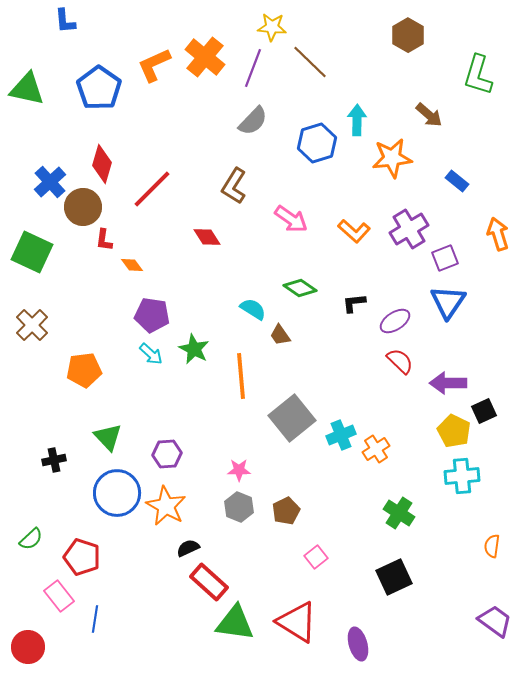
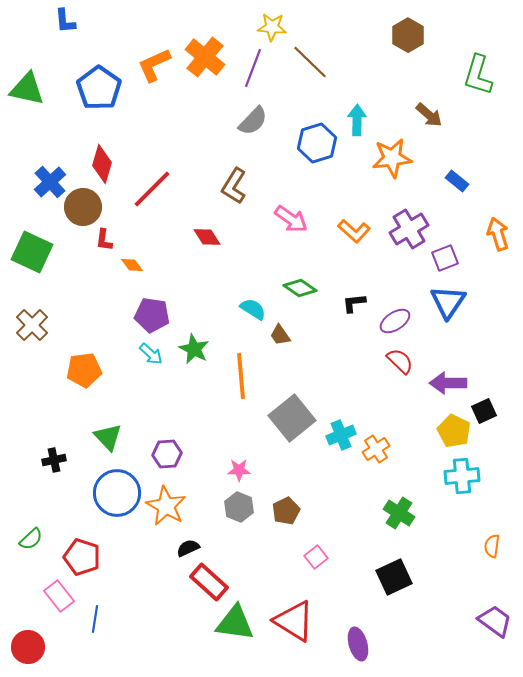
red triangle at (297, 622): moved 3 px left, 1 px up
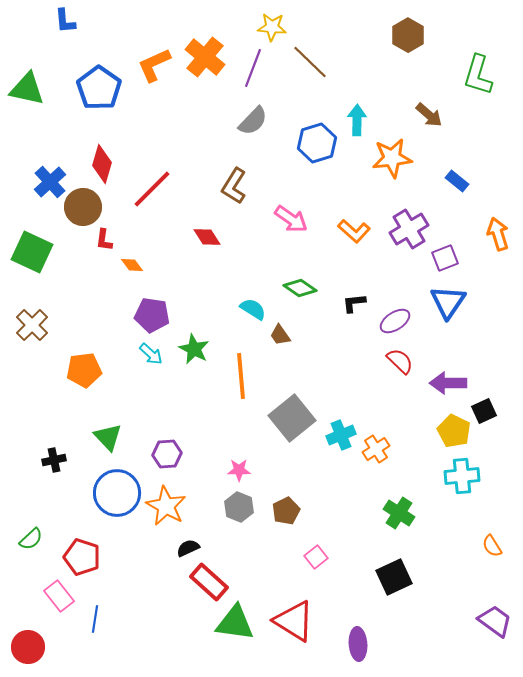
orange semicircle at (492, 546): rotated 40 degrees counterclockwise
purple ellipse at (358, 644): rotated 12 degrees clockwise
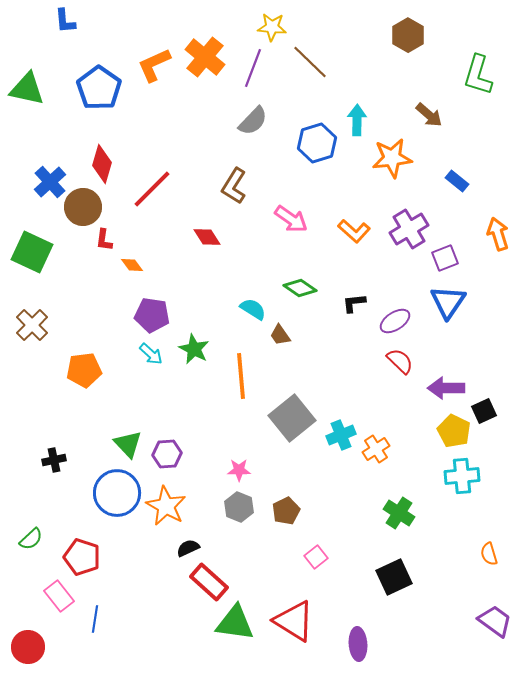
purple arrow at (448, 383): moved 2 px left, 5 px down
green triangle at (108, 437): moved 20 px right, 7 px down
orange semicircle at (492, 546): moved 3 px left, 8 px down; rotated 15 degrees clockwise
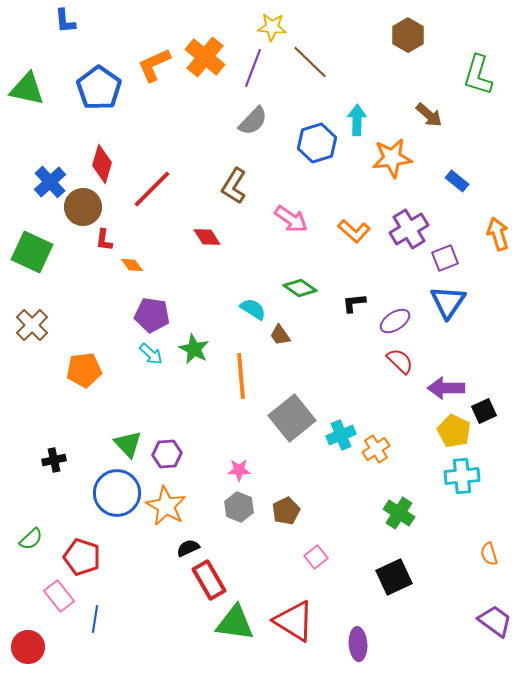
red rectangle at (209, 582): moved 2 px up; rotated 18 degrees clockwise
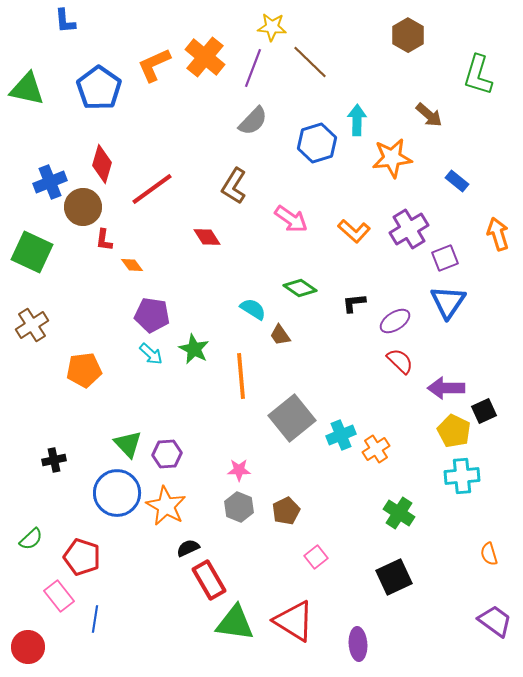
blue cross at (50, 182): rotated 20 degrees clockwise
red line at (152, 189): rotated 9 degrees clockwise
brown cross at (32, 325): rotated 12 degrees clockwise
